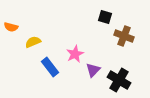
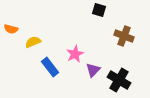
black square: moved 6 px left, 7 px up
orange semicircle: moved 2 px down
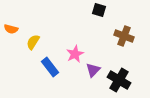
yellow semicircle: rotated 35 degrees counterclockwise
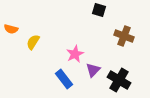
blue rectangle: moved 14 px right, 12 px down
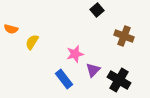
black square: moved 2 px left; rotated 32 degrees clockwise
yellow semicircle: moved 1 px left
pink star: rotated 12 degrees clockwise
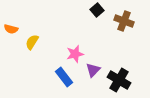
brown cross: moved 15 px up
blue rectangle: moved 2 px up
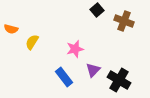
pink star: moved 5 px up
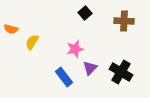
black square: moved 12 px left, 3 px down
brown cross: rotated 18 degrees counterclockwise
purple triangle: moved 3 px left, 2 px up
black cross: moved 2 px right, 8 px up
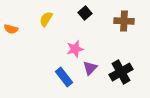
yellow semicircle: moved 14 px right, 23 px up
black cross: rotated 30 degrees clockwise
